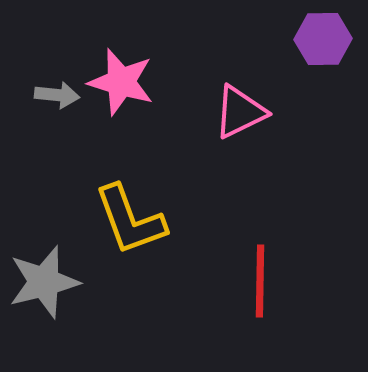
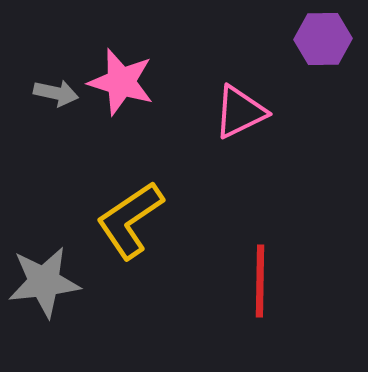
gray arrow: moved 1 px left, 2 px up; rotated 6 degrees clockwise
yellow L-shape: rotated 76 degrees clockwise
gray star: rotated 8 degrees clockwise
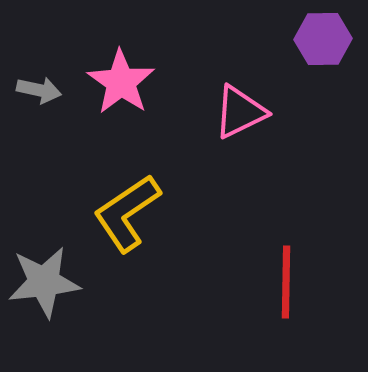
pink star: rotated 18 degrees clockwise
gray arrow: moved 17 px left, 3 px up
yellow L-shape: moved 3 px left, 7 px up
red line: moved 26 px right, 1 px down
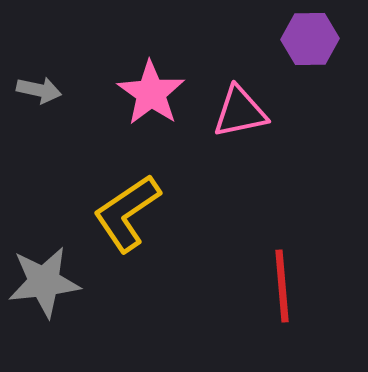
purple hexagon: moved 13 px left
pink star: moved 30 px right, 11 px down
pink triangle: rotated 14 degrees clockwise
red line: moved 4 px left, 4 px down; rotated 6 degrees counterclockwise
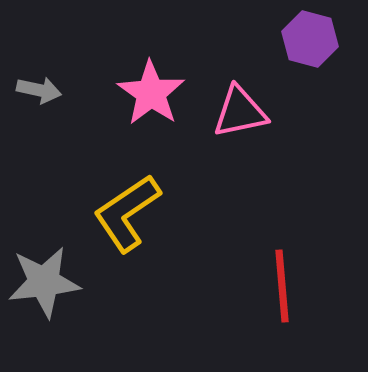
purple hexagon: rotated 16 degrees clockwise
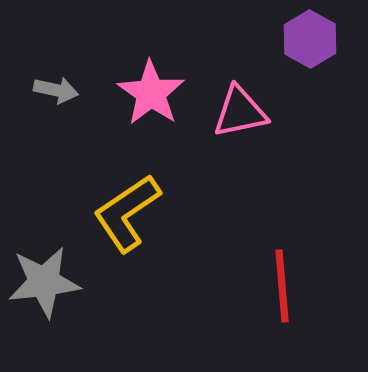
purple hexagon: rotated 14 degrees clockwise
gray arrow: moved 17 px right
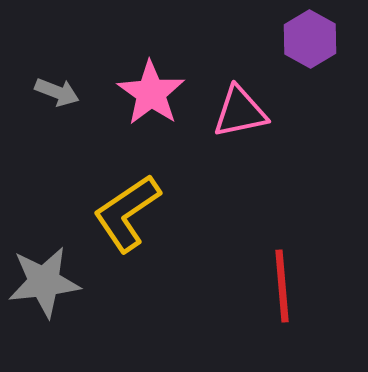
gray arrow: moved 1 px right, 2 px down; rotated 9 degrees clockwise
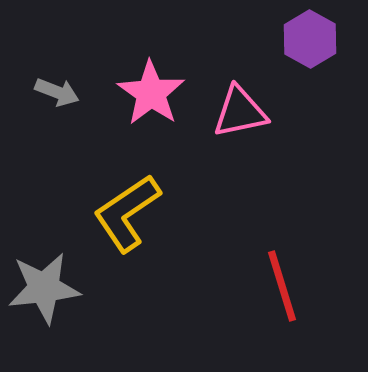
gray star: moved 6 px down
red line: rotated 12 degrees counterclockwise
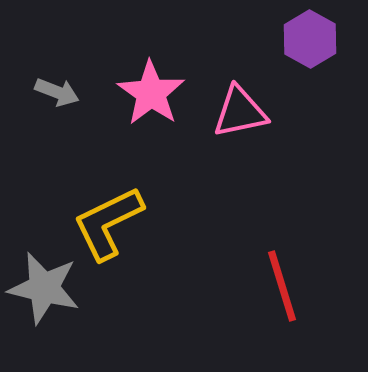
yellow L-shape: moved 19 px left, 10 px down; rotated 8 degrees clockwise
gray star: rotated 20 degrees clockwise
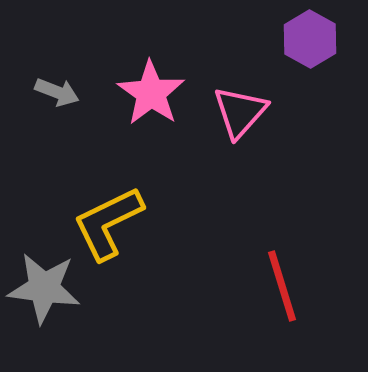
pink triangle: rotated 36 degrees counterclockwise
gray star: rotated 6 degrees counterclockwise
